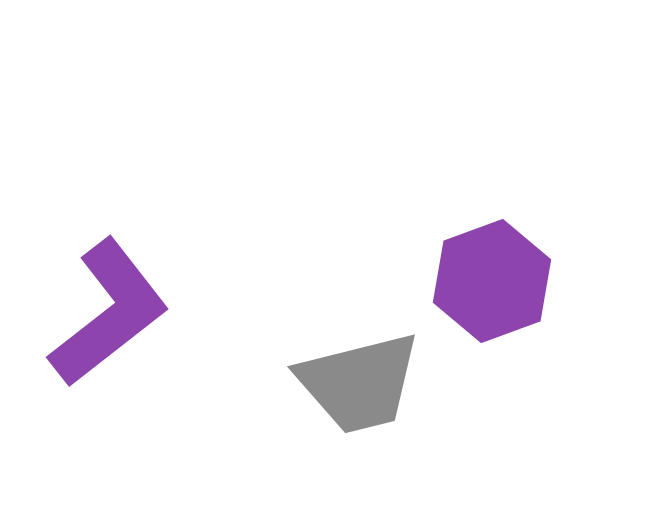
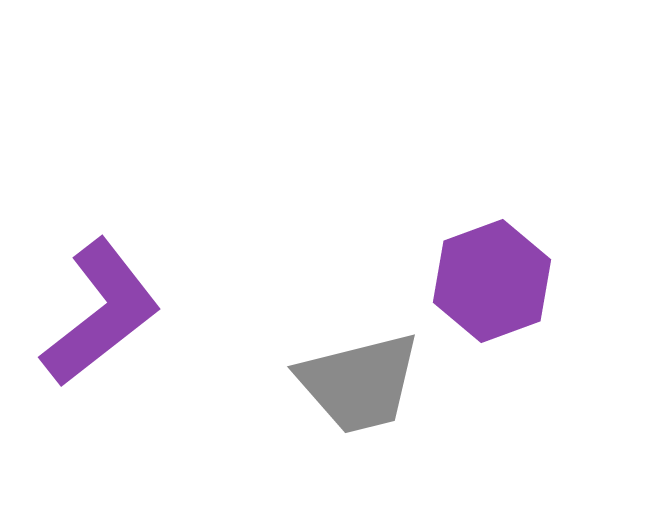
purple L-shape: moved 8 px left
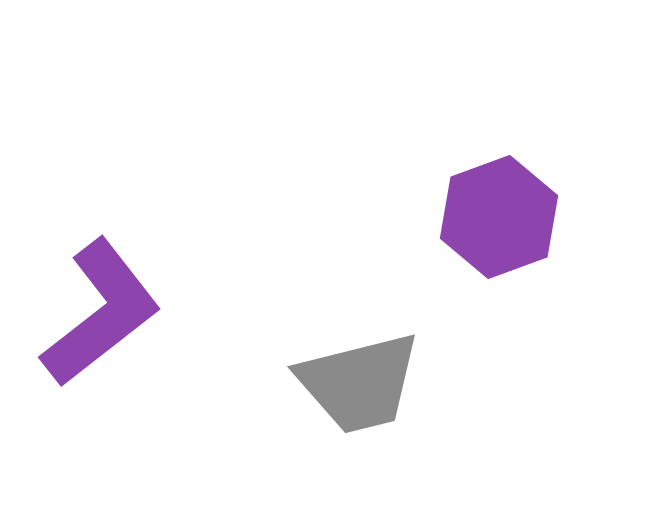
purple hexagon: moved 7 px right, 64 px up
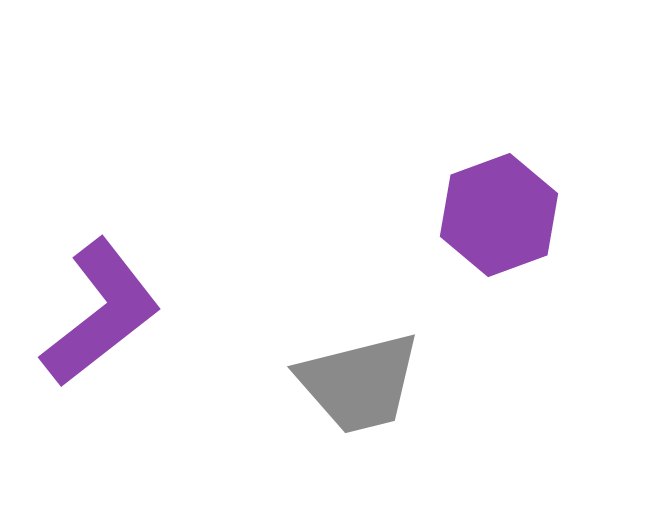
purple hexagon: moved 2 px up
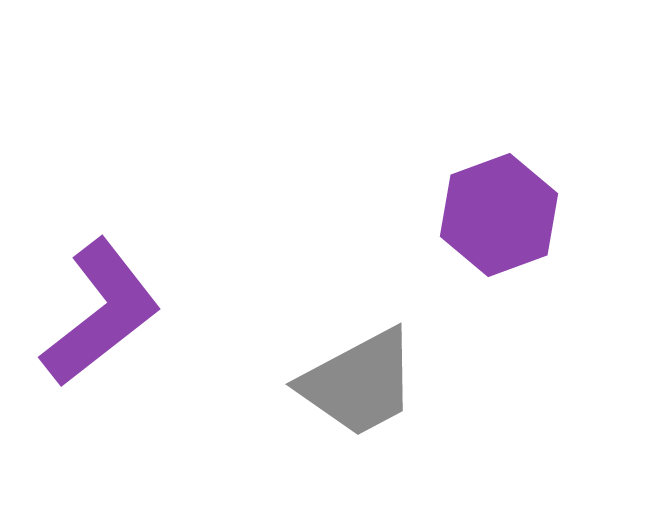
gray trapezoid: rotated 14 degrees counterclockwise
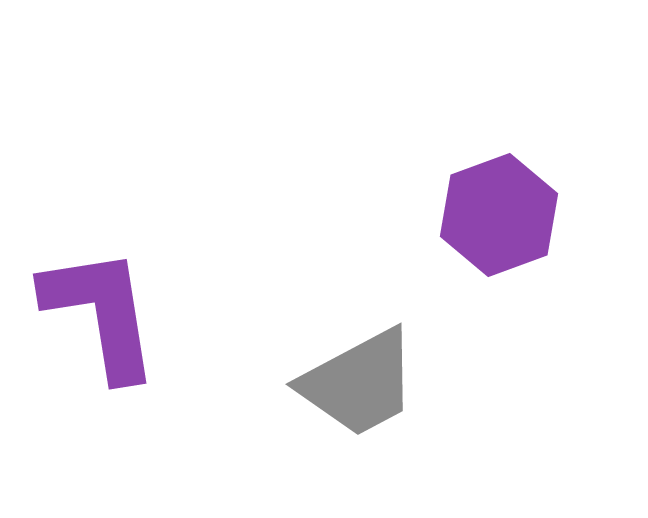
purple L-shape: rotated 61 degrees counterclockwise
